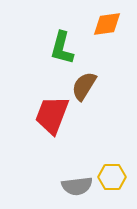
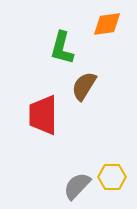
red trapezoid: moved 9 px left; rotated 21 degrees counterclockwise
gray semicircle: rotated 140 degrees clockwise
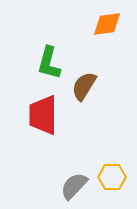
green L-shape: moved 13 px left, 15 px down
gray semicircle: moved 3 px left
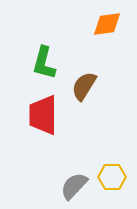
green L-shape: moved 5 px left
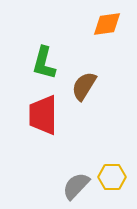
gray semicircle: moved 2 px right
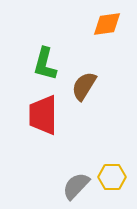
green L-shape: moved 1 px right, 1 px down
